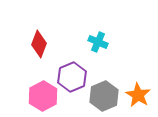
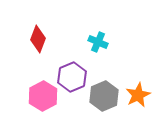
red diamond: moved 1 px left, 5 px up
orange star: rotated 15 degrees clockwise
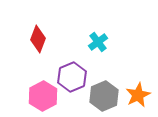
cyan cross: rotated 30 degrees clockwise
